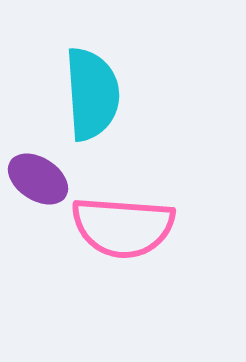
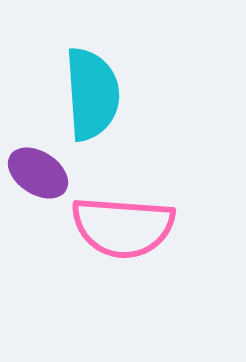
purple ellipse: moved 6 px up
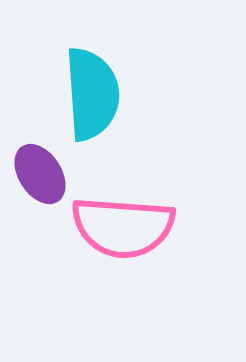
purple ellipse: moved 2 px right, 1 px down; rotated 24 degrees clockwise
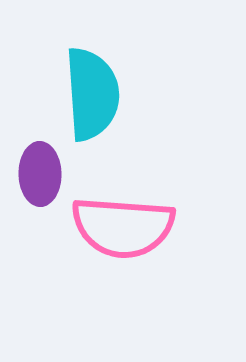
purple ellipse: rotated 32 degrees clockwise
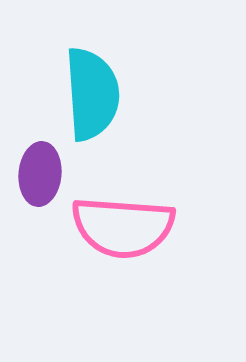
purple ellipse: rotated 6 degrees clockwise
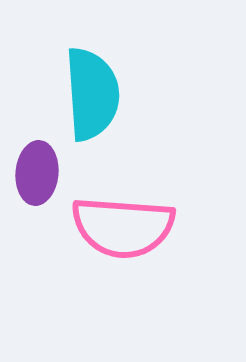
purple ellipse: moved 3 px left, 1 px up
